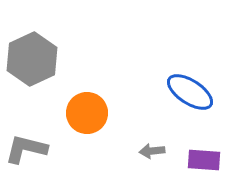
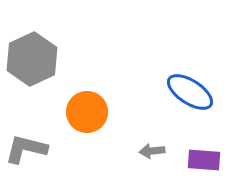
orange circle: moved 1 px up
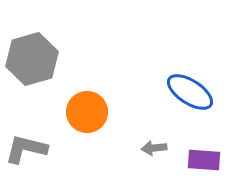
gray hexagon: rotated 9 degrees clockwise
gray arrow: moved 2 px right, 3 px up
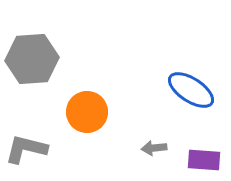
gray hexagon: rotated 12 degrees clockwise
blue ellipse: moved 1 px right, 2 px up
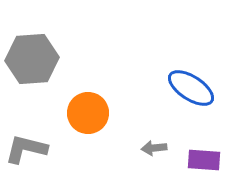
blue ellipse: moved 2 px up
orange circle: moved 1 px right, 1 px down
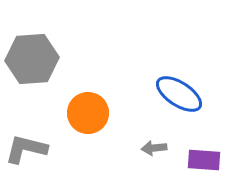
blue ellipse: moved 12 px left, 6 px down
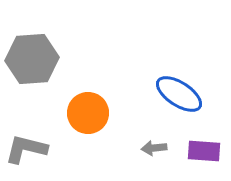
purple rectangle: moved 9 px up
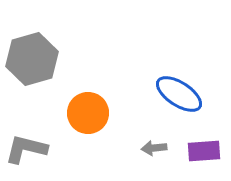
gray hexagon: rotated 12 degrees counterclockwise
purple rectangle: rotated 8 degrees counterclockwise
